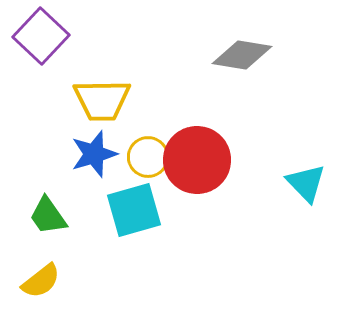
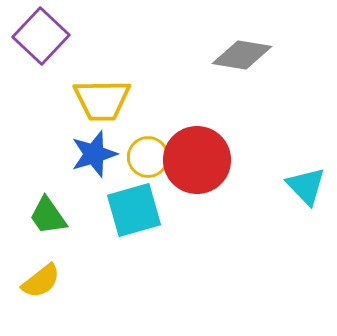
cyan triangle: moved 3 px down
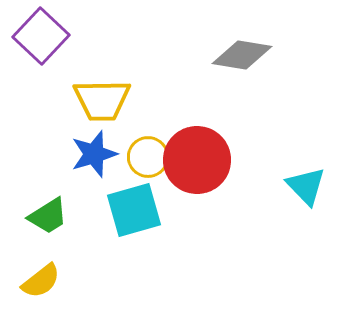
green trapezoid: rotated 87 degrees counterclockwise
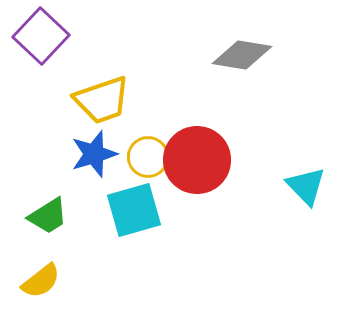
yellow trapezoid: rotated 18 degrees counterclockwise
